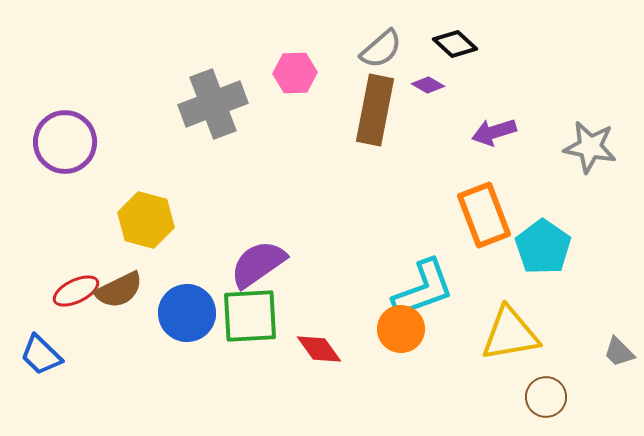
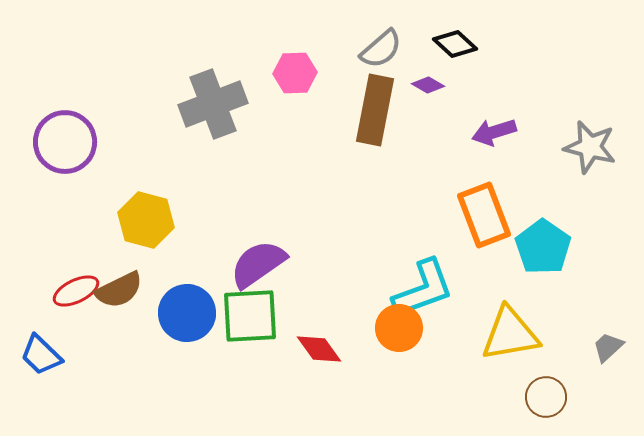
gray star: rotated 4 degrees clockwise
orange circle: moved 2 px left, 1 px up
gray trapezoid: moved 11 px left, 5 px up; rotated 92 degrees clockwise
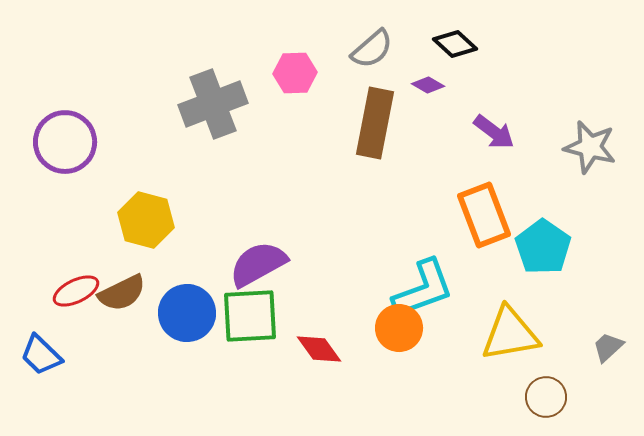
gray semicircle: moved 9 px left
brown rectangle: moved 13 px down
purple arrow: rotated 126 degrees counterclockwise
purple semicircle: rotated 6 degrees clockwise
brown semicircle: moved 3 px right, 3 px down
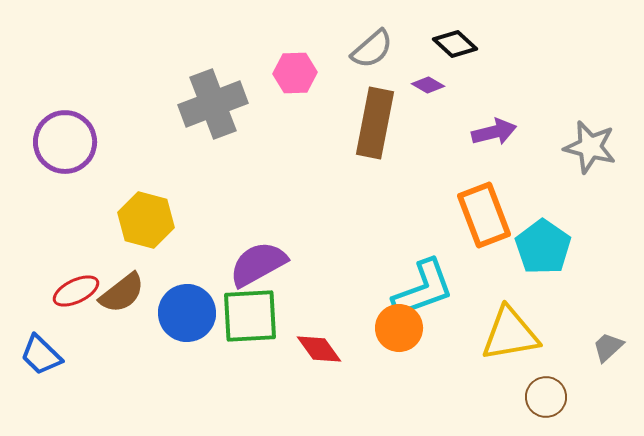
purple arrow: rotated 51 degrees counterclockwise
brown semicircle: rotated 12 degrees counterclockwise
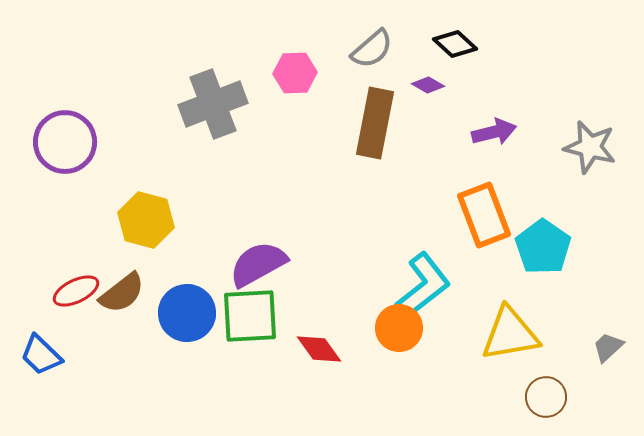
cyan L-shape: moved 3 px up; rotated 18 degrees counterclockwise
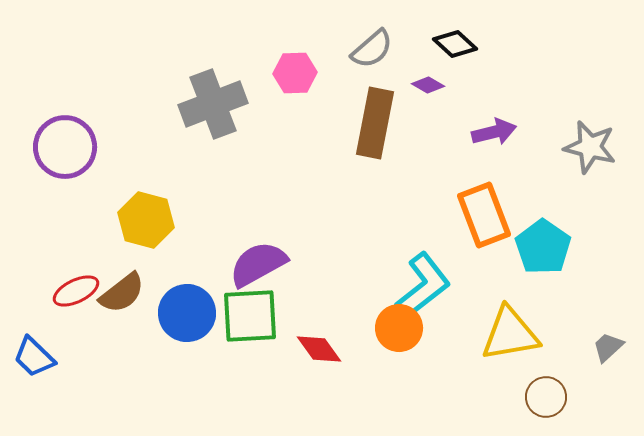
purple circle: moved 5 px down
blue trapezoid: moved 7 px left, 2 px down
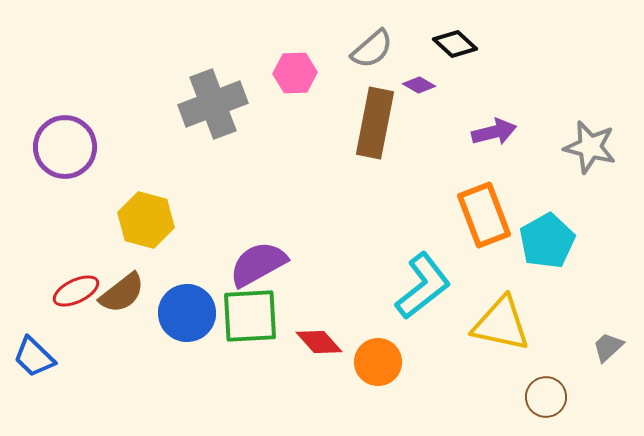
purple diamond: moved 9 px left
cyan pentagon: moved 4 px right, 6 px up; rotated 8 degrees clockwise
orange circle: moved 21 px left, 34 px down
yellow triangle: moved 9 px left, 10 px up; rotated 22 degrees clockwise
red diamond: moved 7 px up; rotated 6 degrees counterclockwise
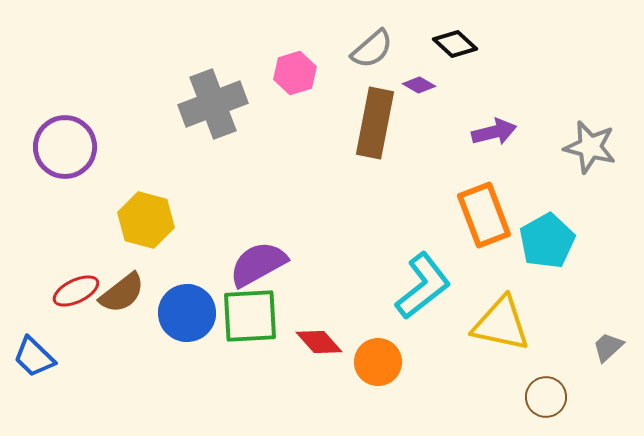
pink hexagon: rotated 15 degrees counterclockwise
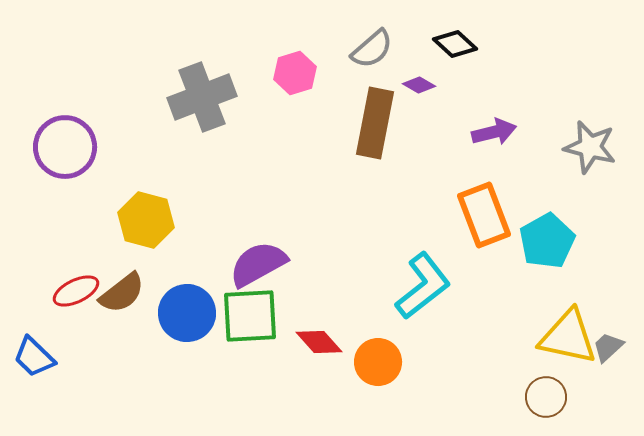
gray cross: moved 11 px left, 7 px up
yellow triangle: moved 67 px right, 13 px down
